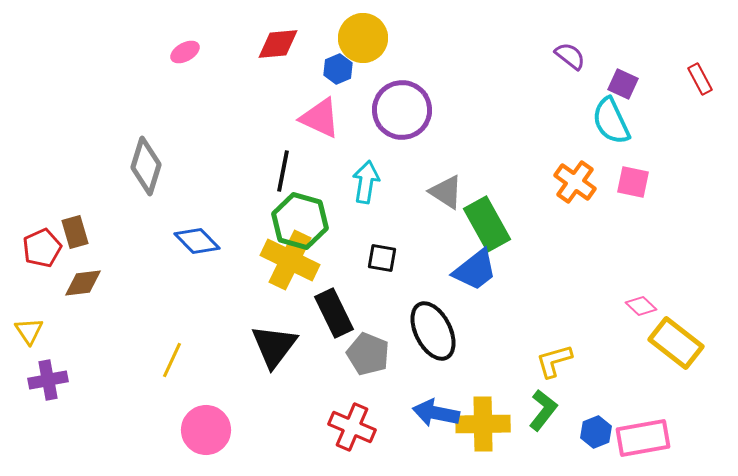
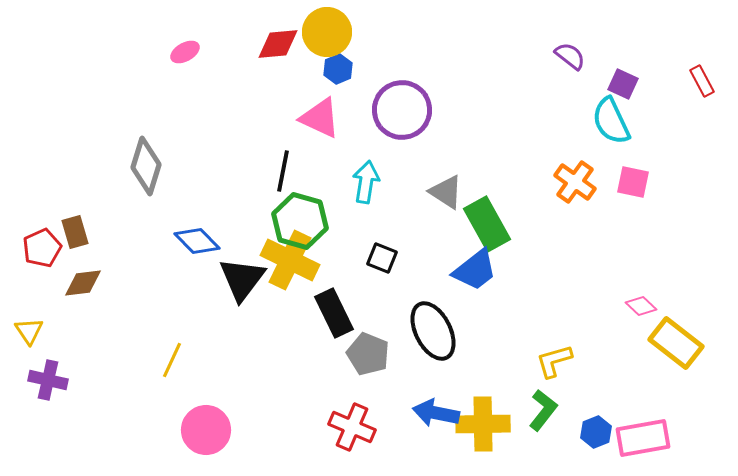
yellow circle at (363, 38): moved 36 px left, 6 px up
red rectangle at (700, 79): moved 2 px right, 2 px down
black square at (382, 258): rotated 12 degrees clockwise
black triangle at (274, 346): moved 32 px left, 67 px up
purple cross at (48, 380): rotated 24 degrees clockwise
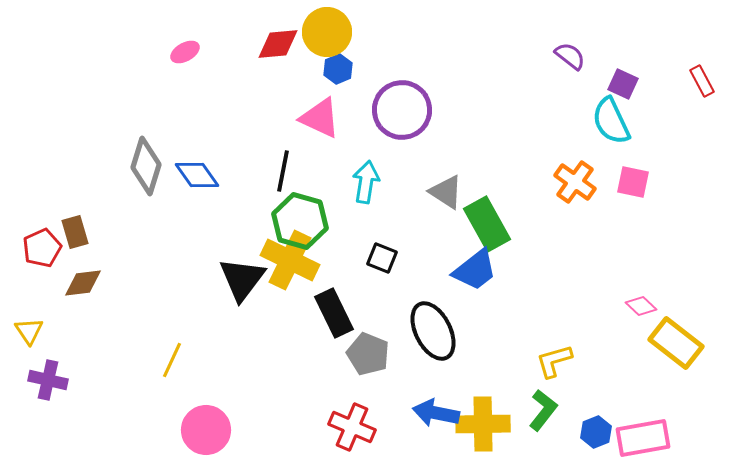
blue diamond at (197, 241): moved 66 px up; rotated 9 degrees clockwise
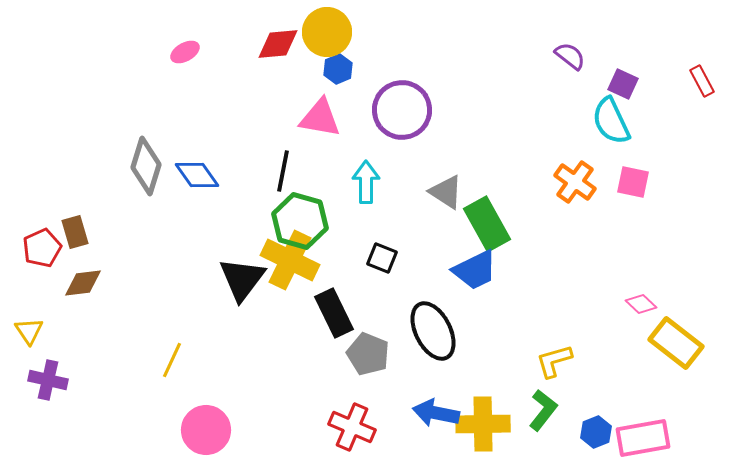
pink triangle at (320, 118): rotated 15 degrees counterclockwise
cyan arrow at (366, 182): rotated 9 degrees counterclockwise
blue trapezoid at (475, 270): rotated 12 degrees clockwise
pink diamond at (641, 306): moved 2 px up
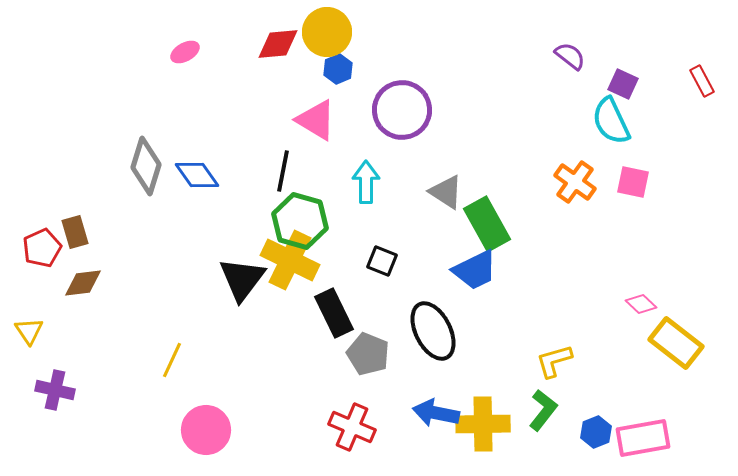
pink triangle at (320, 118): moved 4 px left, 2 px down; rotated 21 degrees clockwise
black square at (382, 258): moved 3 px down
purple cross at (48, 380): moved 7 px right, 10 px down
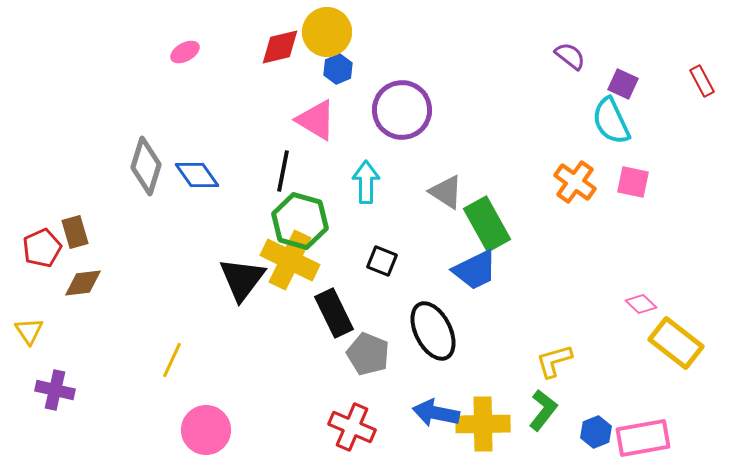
red diamond at (278, 44): moved 2 px right, 3 px down; rotated 9 degrees counterclockwise
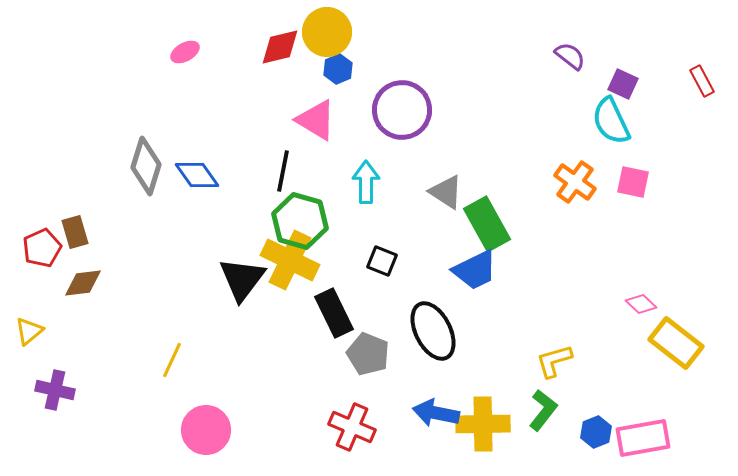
yellow triangle at (29, 331): rotated 24 degrees clockwise
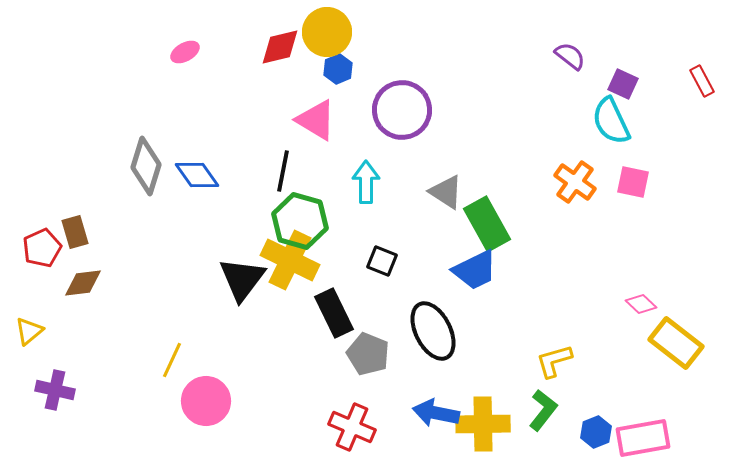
pink circle at (206, 430): moved 29 px up
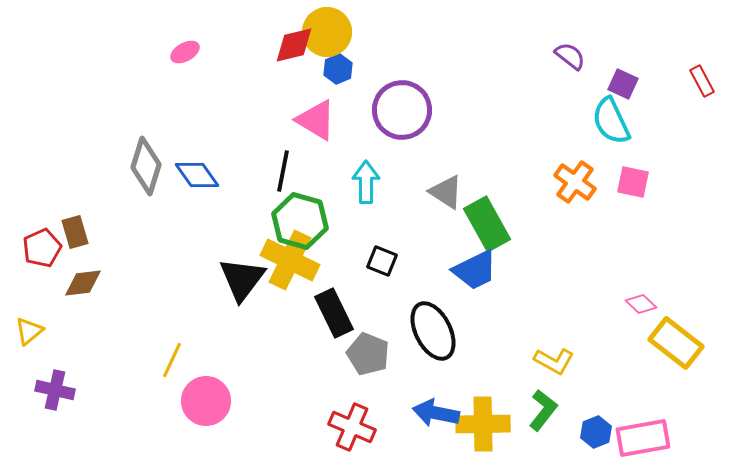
red diamond at (280, 47): moved 14 px right, 2 px up
yellow L-shape at (554, 361): rotated 135 degrees counterclockwise
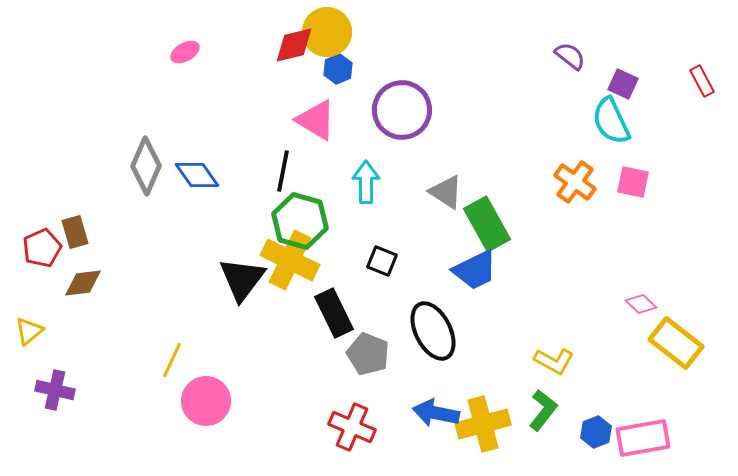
gray diamond at (146, 166): rotated 6 degrees clockwise
yellow cross at (483, 424): rotated 14 degrees counterclockwise
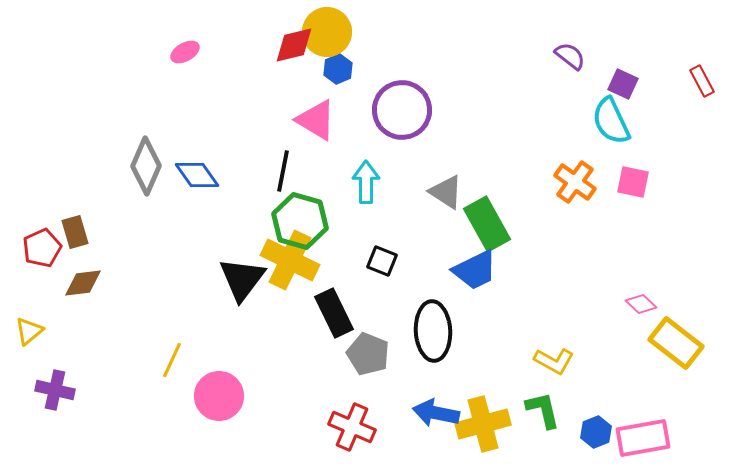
black ellipse at (433, 331): rotated 24 degrees clockwise
pink circle at (206, 401): moved 13 px right, 5 px up
green L-shape at (543, 410): rotated 51 degrees counterclockwise
